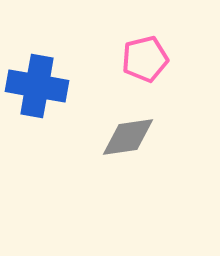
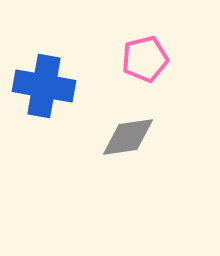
blue cross: moved 7 px right
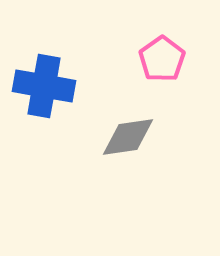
pink pentagon: moved 17 px right; rotated 21 degrees counterclockwise
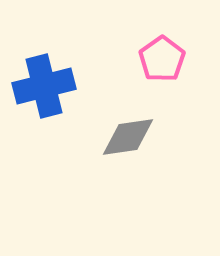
blue cross: rotated 24 degrees counterclockwise
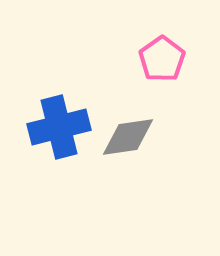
blue cross: moved 15 px right, 41 px down
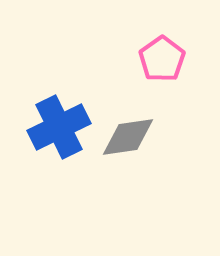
blue cross: rotated 12 degrees counterclockwise
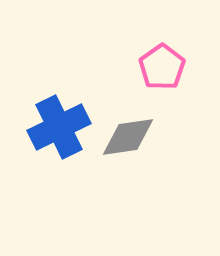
pink pentagon: moved 8 px down
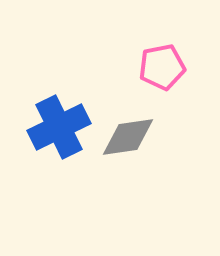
pink pentagon: rotated 24 degrees clockwise
